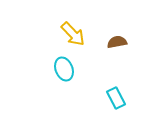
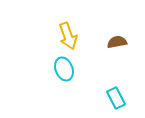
yellow arrow: moved 5 px left, 2 px down; rotated 24 degrees clockwise
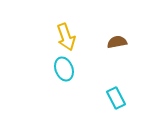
yellow arrow: moved 2 px left, 1 px down
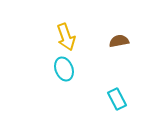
brown semicircle: moved 2 px right, 1 px up
cyan rectangle: moved 1 px right, 1 px down
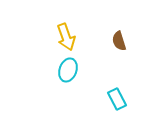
brown semicircle: rotated 96 degrees counterclockwise
cyan ellipse: moved 4 px right, 1 px down; rotated 40 degrees clockwise
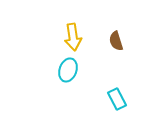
yellow arrow: moved 7 px right; rotated 12 degrees clockwise
brown semicircle: moved 3 px left
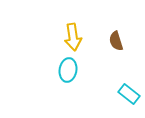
cyan ellipse: rotated 10 degrees counterclockwise
cyan rectangle: moved 12 px right, 5 px up; rotated 25 degrees counterclockwise
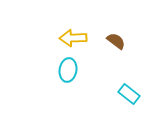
yellow arrow: moved 1 px down; rotated 96 degrees clockwise
brown semicircle: rotated 144 degrees clockwise
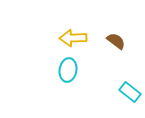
cyan rectangle: moved 1 px right, 2 px up
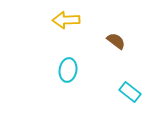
yellow arrow: moved 7 px left, 18 px up
